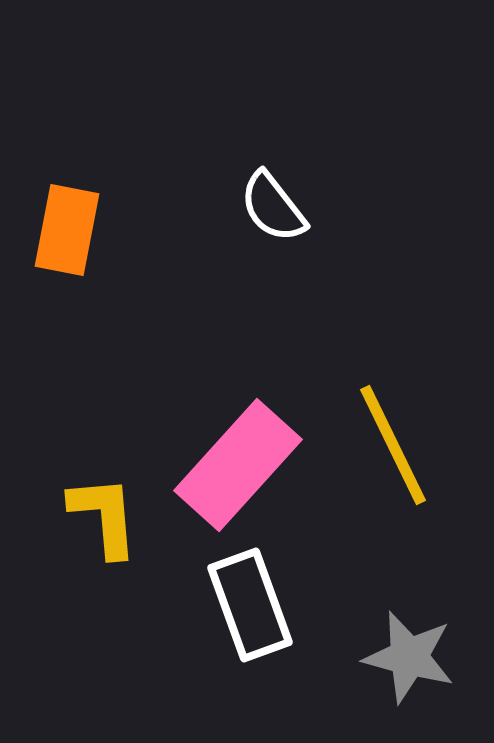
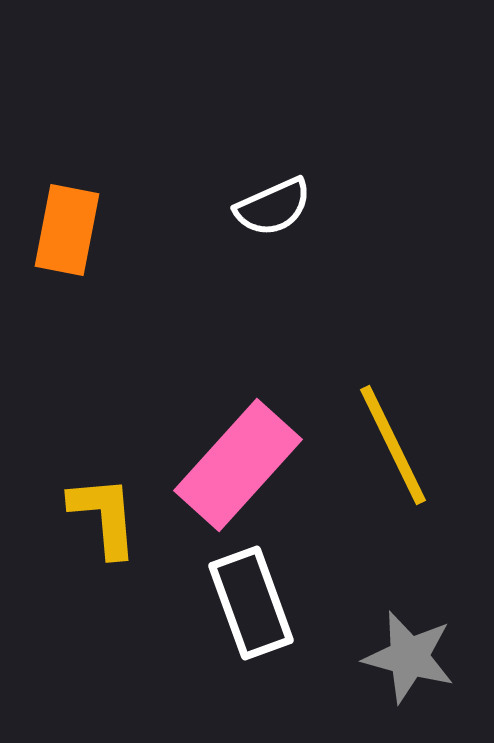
white semicircle: rotated 76 degrees counterclockwise
white rectangle: moved 1 px right, 2 px up
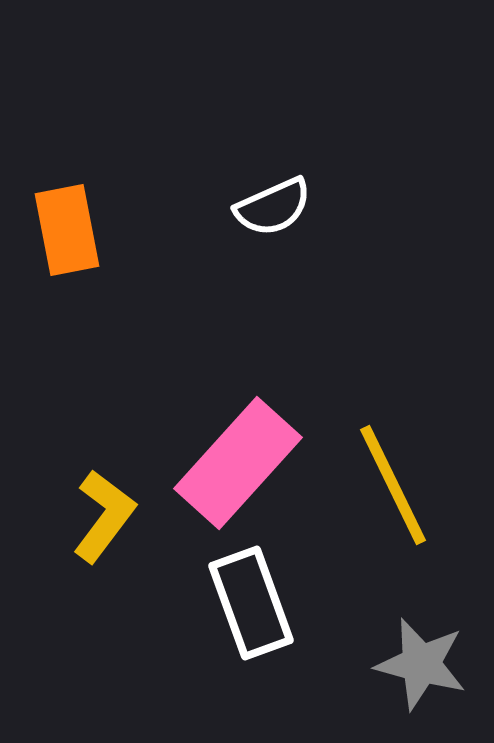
orange rectangle: rotated 22 degrees counterclockwise
yellow line: moved 40 px down
pink rectangle: moved 2 px up
yellow L-shape: rotated 42 degrees clockwise
gray star: moved 12 px right, 7 px down
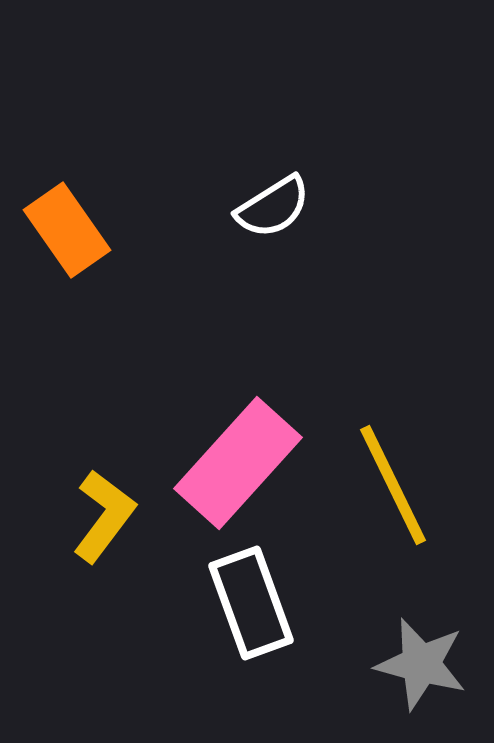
white semicircle: rotated 8 degrees counterclockwise
orange rectangle: rotated 24 degrees counterclockwise
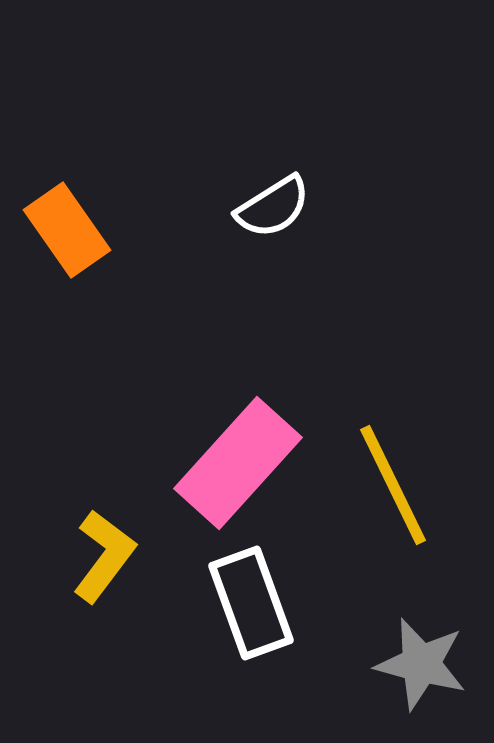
yellow L-shape: moved 40 px down
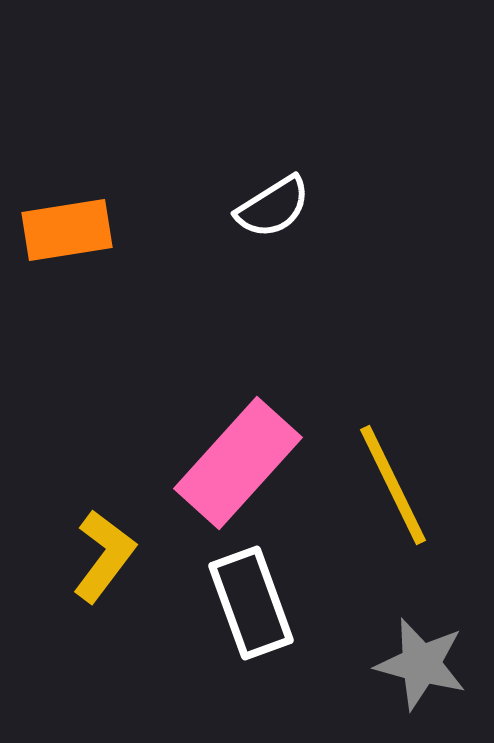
orange rectangle: rotated 64 degrees counterclockwise
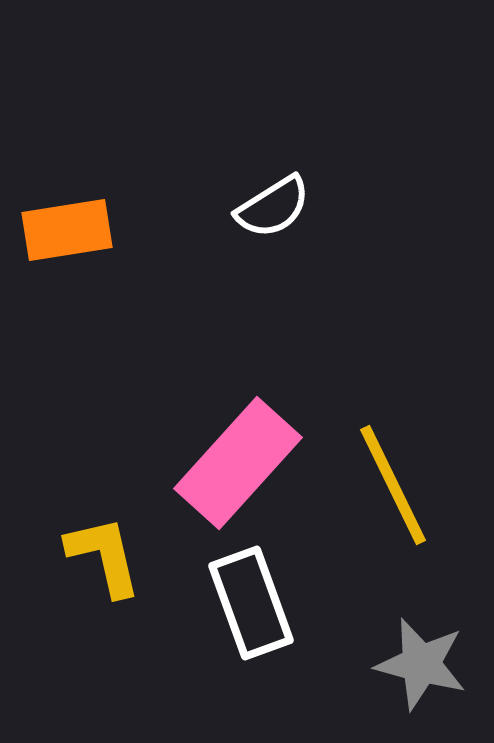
yellow L-shape: rotated 50 degrees counterclockwise
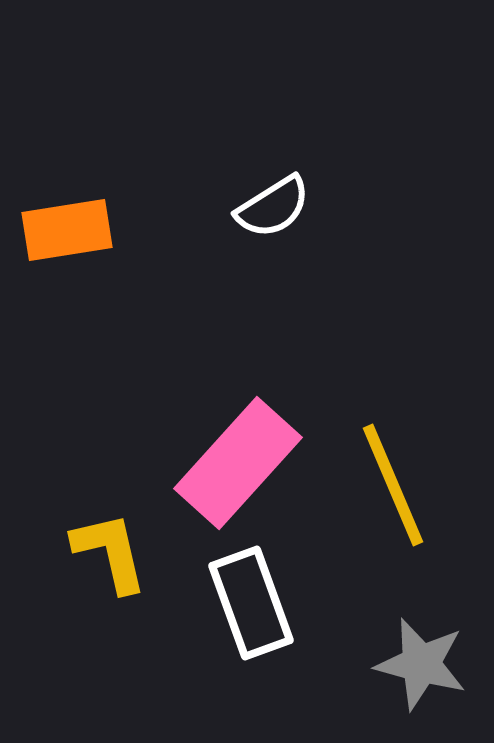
yellow line: rotated 3 degrees clockwise
yellow L-shape: moved 6 px right, 4 px up
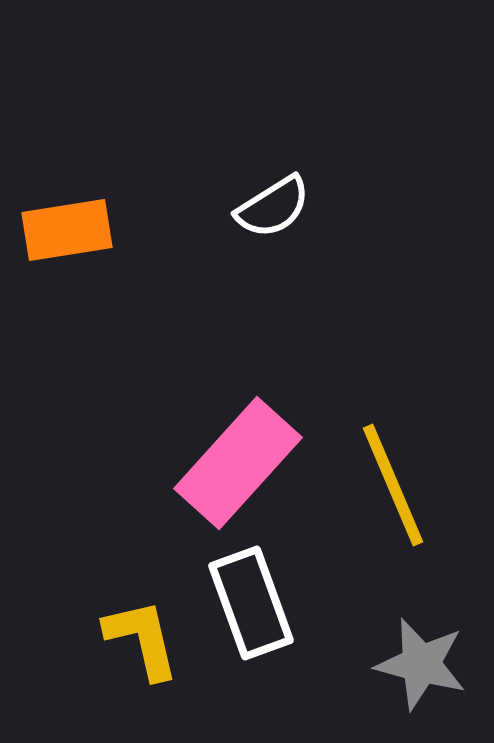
yellow L-shape: moved 32 px right, 87 px down
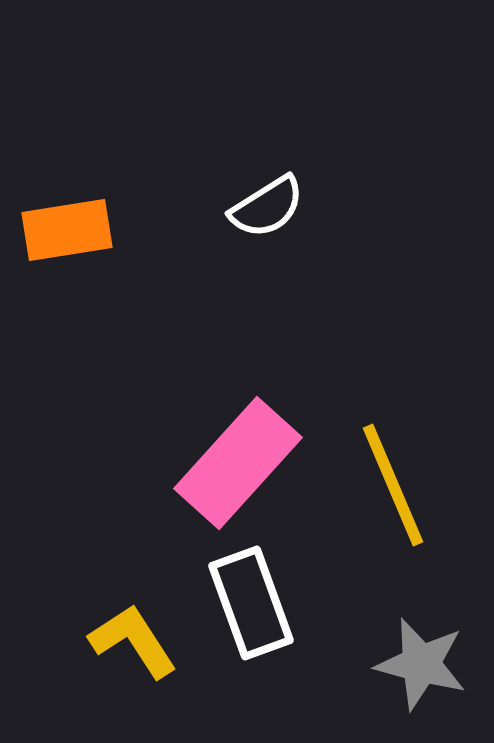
white semicircle: moved 6 px left
yellow L-shape: moved 9 px left, 2 px down; rotated 20 degrees counterclockwise
